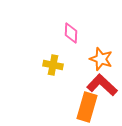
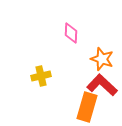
orange star: moved 1 px right
yellow cross: moved 12 px left, 11 px down; rotated 24 degrees counterclockwise
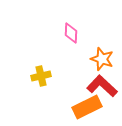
red L-shape: moved 1 px down
orange rectangle: rotated 48 degrees clockwise
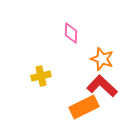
orange rectangle: moved 3 px left
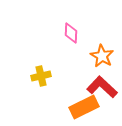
orange star: moved 3 px up; rotated 10 degrees clockwise
red L-shape: moved 1 px down
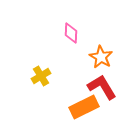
orange star: moved 1 px left, 1 px down
yellow cross: rotated 18 degrees counterclockwise
red L-shape: rotated 16 degrees clockwise
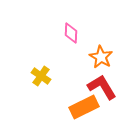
yellow cross: rotated 24 degrees counterclockwise
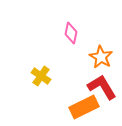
pink diamond: rotated 10 degrees clockwise
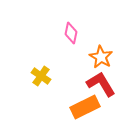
red L-shape: moved 1 px left, 3 px up
orange rectangle: moved 1 px right
